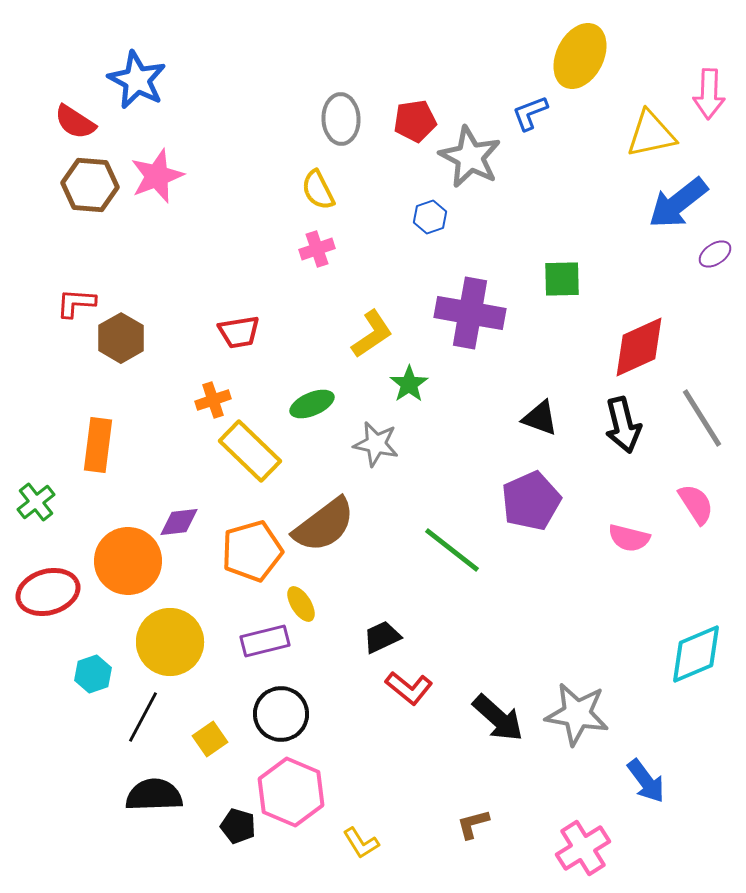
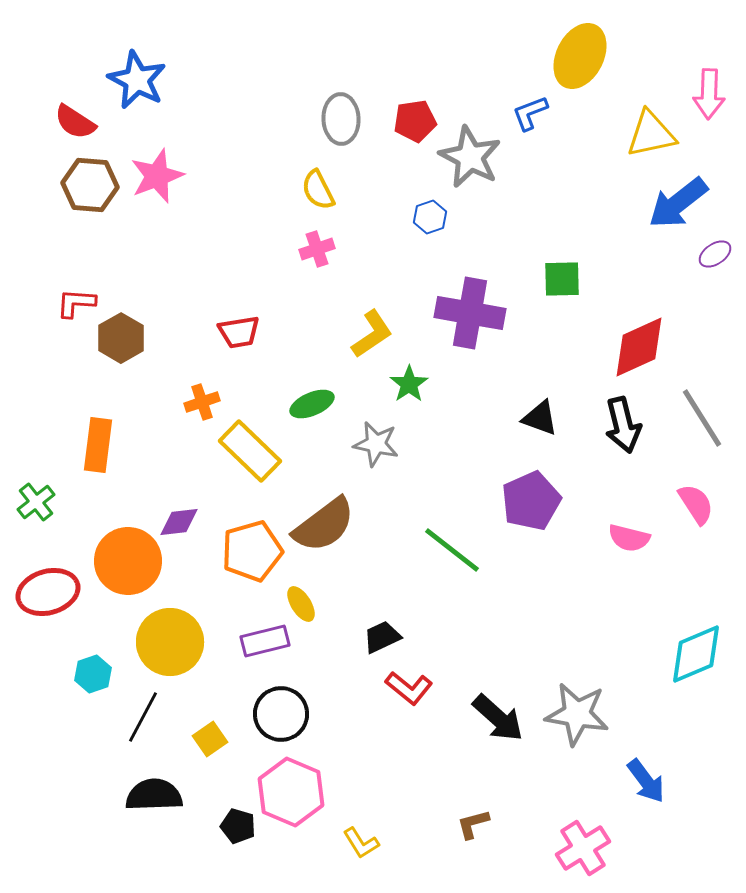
orange cross at (213, 400): moved 11 px left, 2 px down
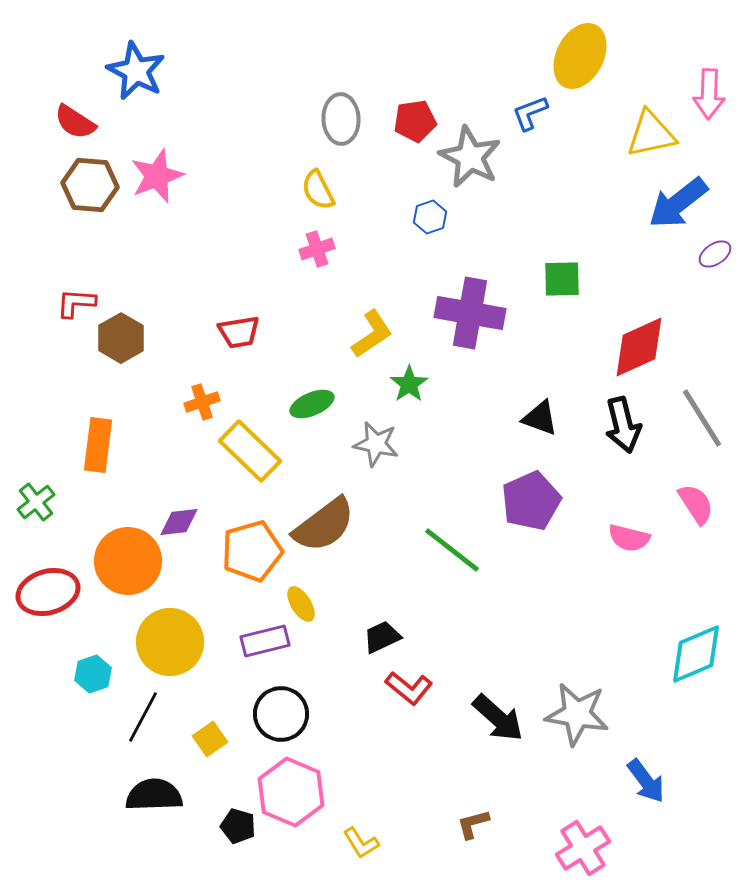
blue star at (137, 80): moved 1 px left, 9 px up
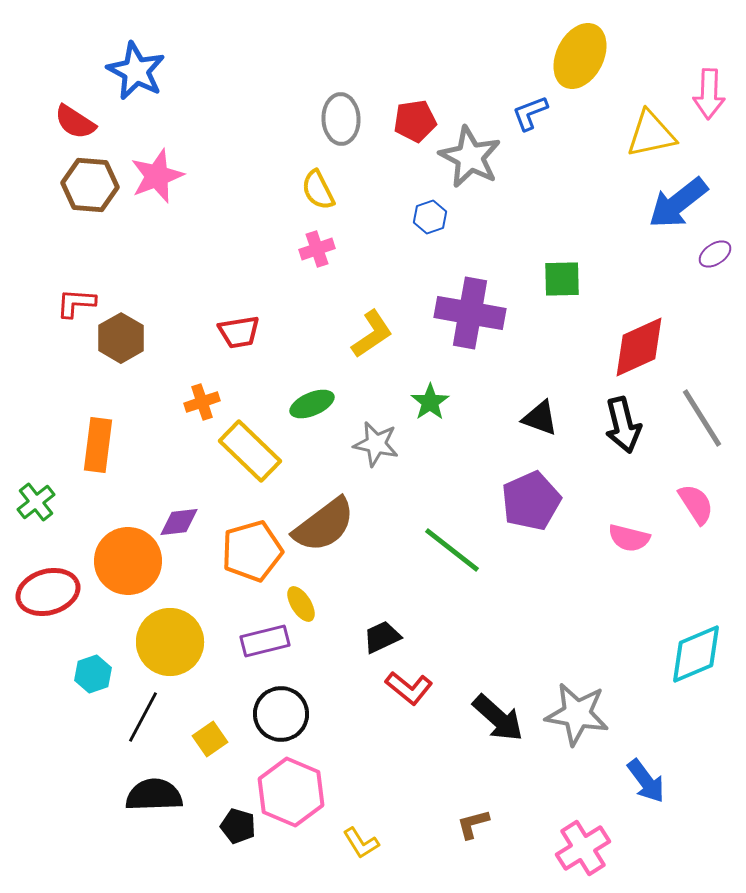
green star at (409, 384): moved 21 px right, 18 px down
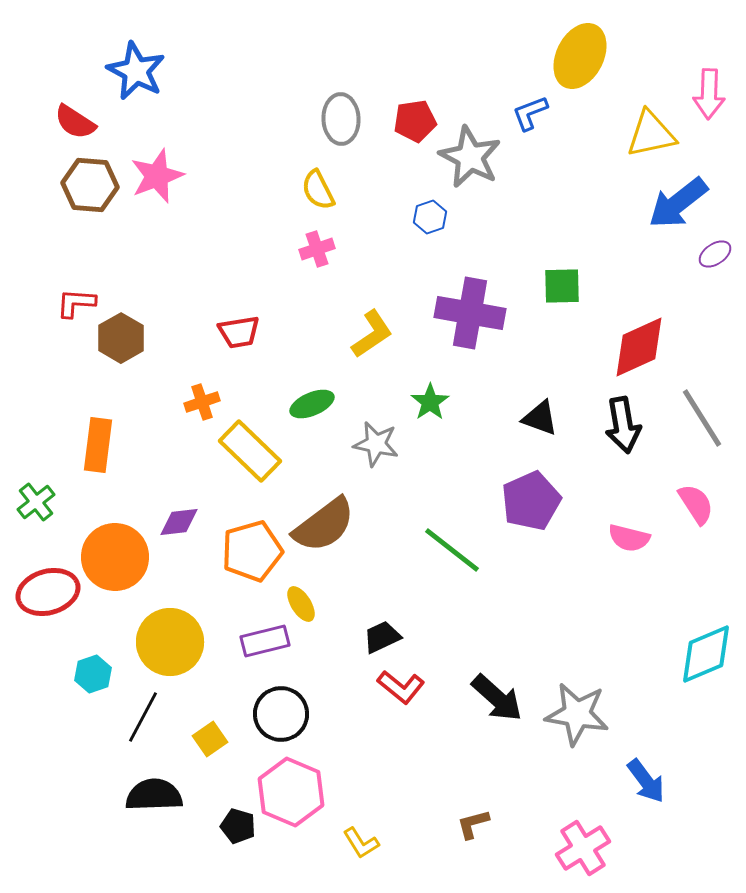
green square at (562, 279): moved 7 px down
black arrow at (623, 425): rotated 4 degrees clockwise
orange circle at (128, 561): moved 13 px left, 4 px up
cyan diamond at (696, 654): moved 10 px right
red L-shape at (409, 688): moved 8 px left, 1 px up
black arrow at (498, 718): moved 1 px left, 20 px up
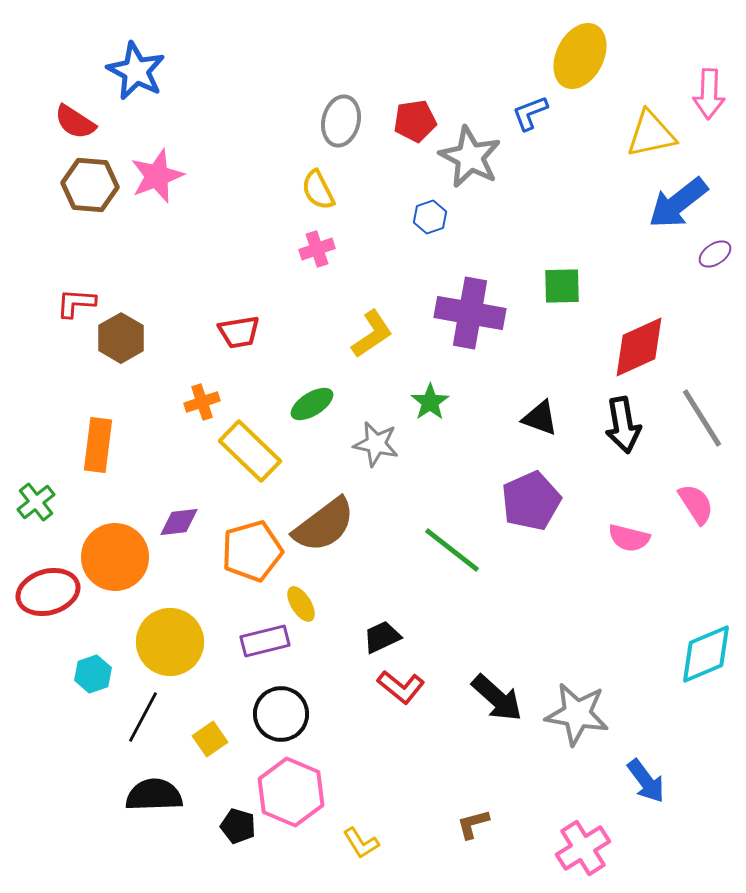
gray ellipse at (341, 119): moved 2 px down; rotated 15 degrees clockwise
green ellipse at (312, 404): rotated 9 degrees counterclockwise
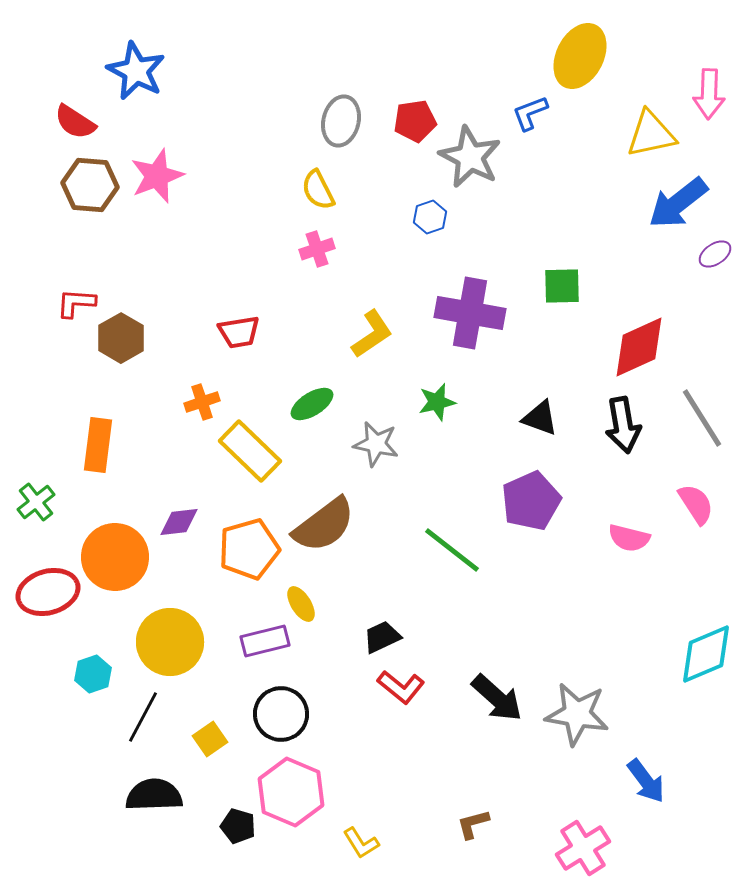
green star at (430, 402): moved 7 px right; rotated 21 degrees clockwise
orange pentagon at (252, 551): moved 3 px left, 2 px up
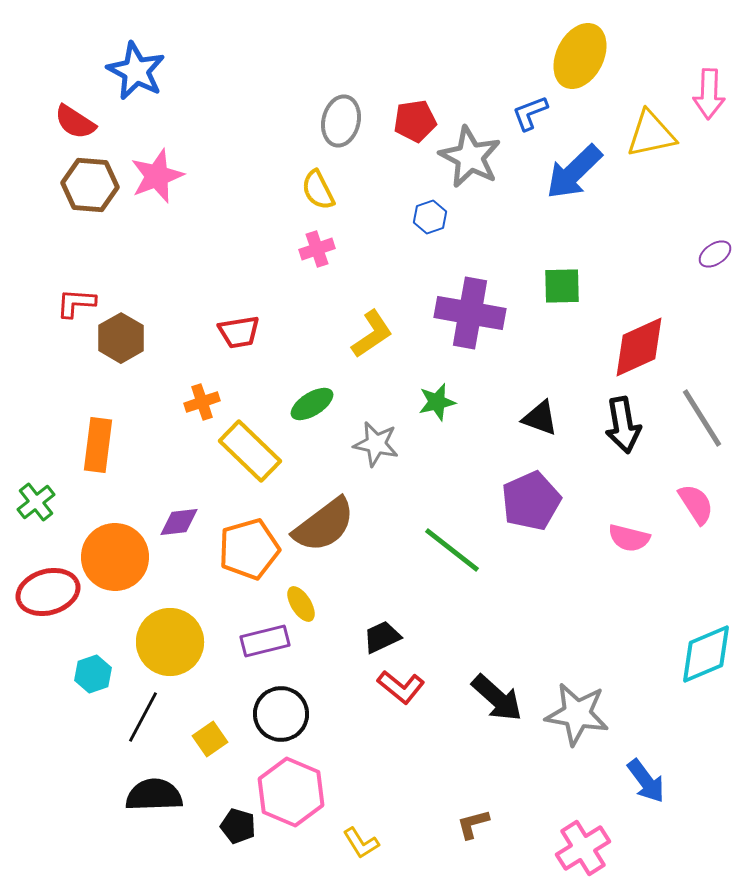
blue arrow at (678, 203): moved 104 px left, 31 px up; rotated 6 degrees counterclockwise
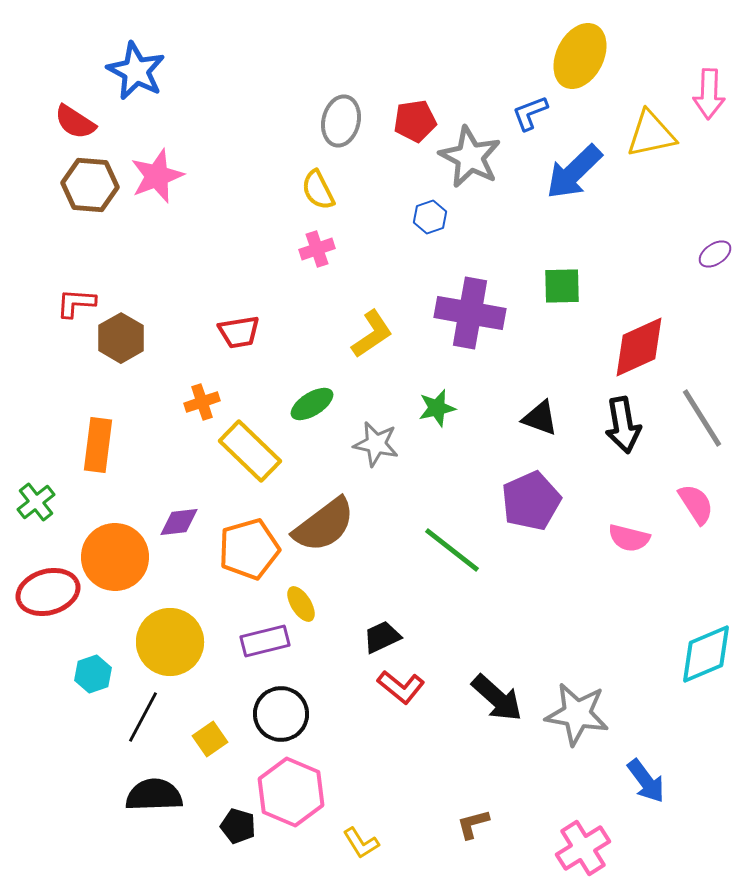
green star at (437, 402): moved 6 px down
